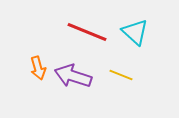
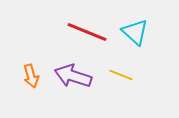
orange arrow: moved 7 px left, 8 px down
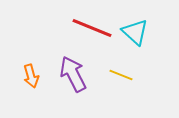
red line: moved 5 px right, 4 px up
purple arrow: moved 2 px up; rotated 45 degrees clockwise
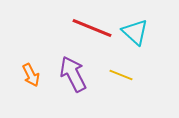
orange arrow: moved 1 px up; rotated 10 degrees counterclockwise
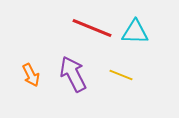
cyan triangle: rotated 40 degrees counterclockwise
